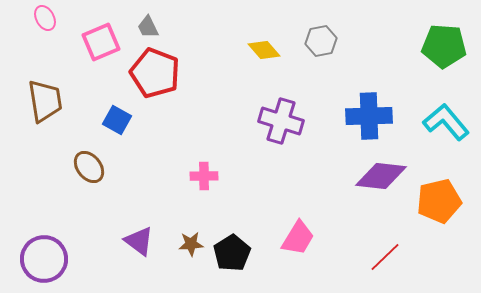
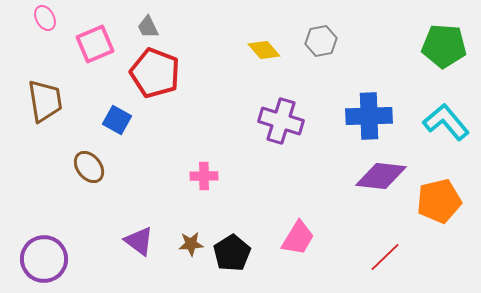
pink square: moved 6 px left, 2 px down
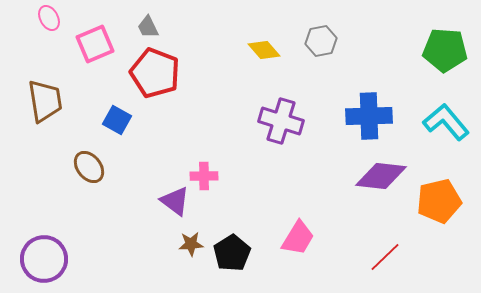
pink ellipse: moved 4 px right
green pentagon: moved 1 px right, 4 px down
purple triangle: moved 36 px right, 40 px up
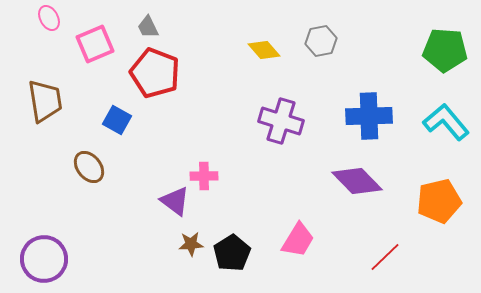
purple diamond: moved 24 px left, 5 px down; rotated 39 degrees clockwise
pink trapezoid: moved 2 px down
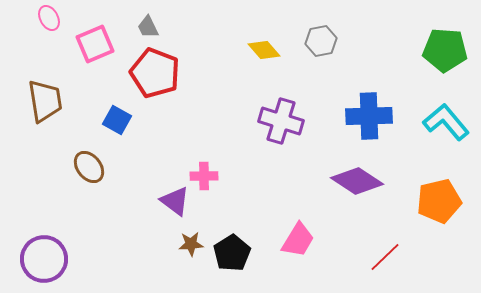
purple diamond: rotated 12 degrees counterclockwise
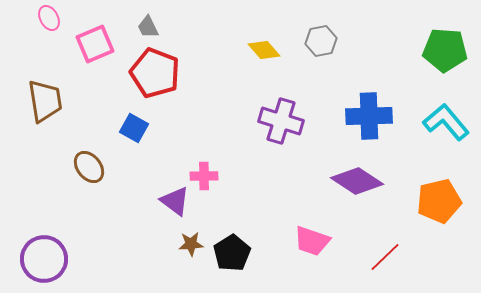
blue square: moved 17 px right, 8 px down
pink trapezoid: moved 14 px right, 1 px down; rotated 78 degrees clockwise
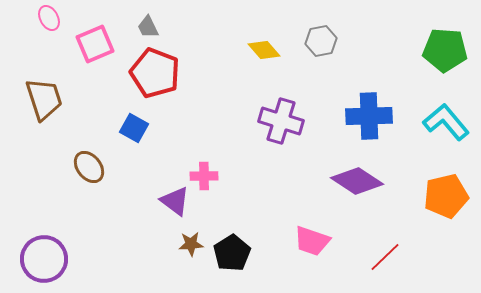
brown trapezoid: moved 1 px left, 2 px up; rotated 9 degrees counterclockwise
orange pentagon: moved 7 px right, 5 px up
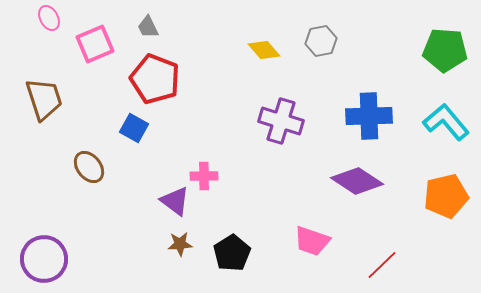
red pentagon: moved 6 px down
brown star: moved 11 px left
red line: moved 3 px left, 8 px down
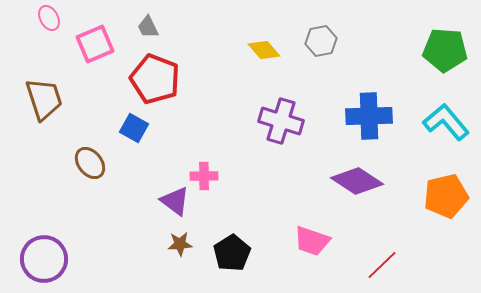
brown ellipse: moved 1 px right, 4 px up
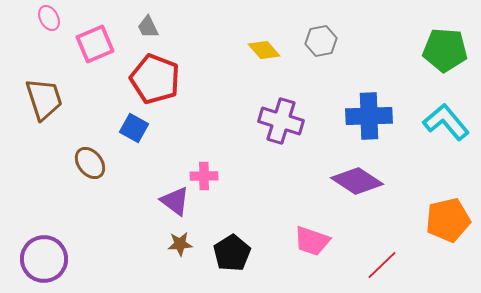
orange pentagon: moved 2 px right, 24 px down
